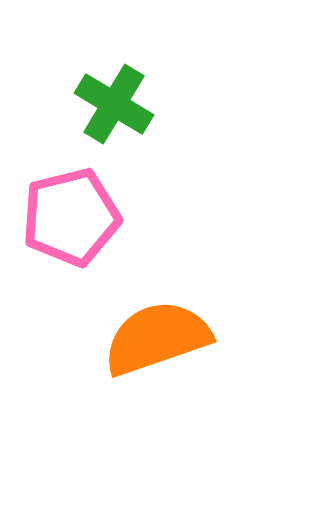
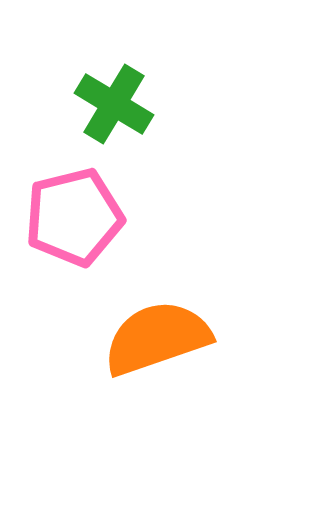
pink pentagon: moved 3 px right
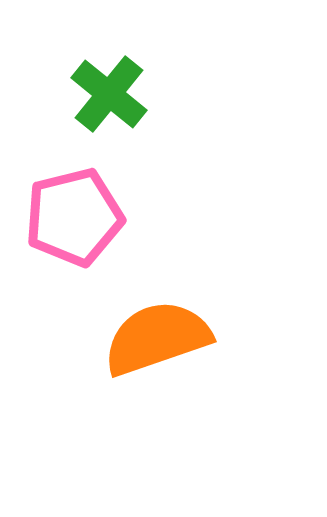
green cross: moved 5 px left, 10 px up; rotated 8 degrees clockwise
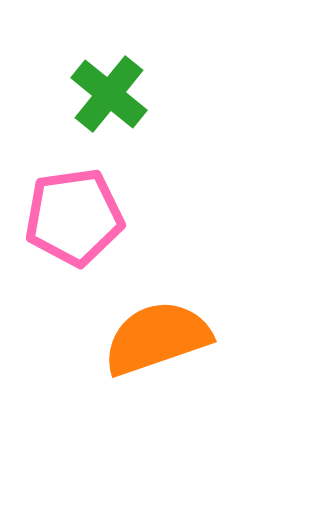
pink pentagon: rotated 6 degrees clockwise
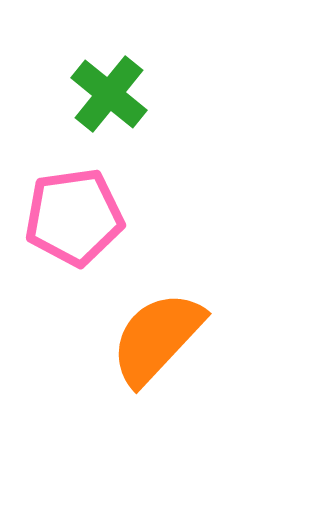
orange semicircle: rotated 28 degrees counterclockwise
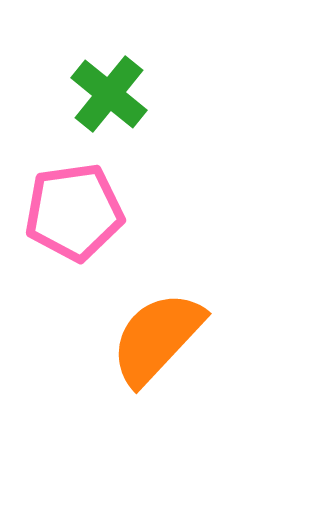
pink pentagon: moved 5 px up
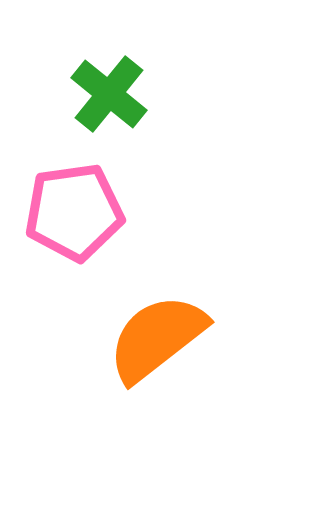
orange semicircle: rotated 9 degrees clockwise
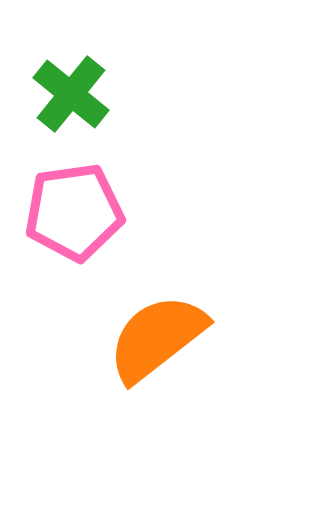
green cross: moved 38 px left
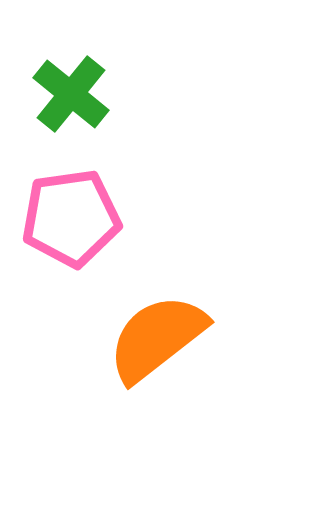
pink pentagon: moved 3 px left, 6 px down
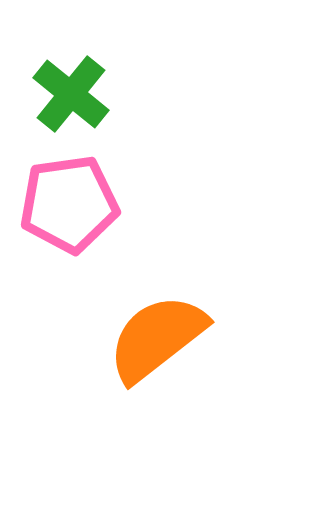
pink pentagon: moved 2 px left, 14 px up
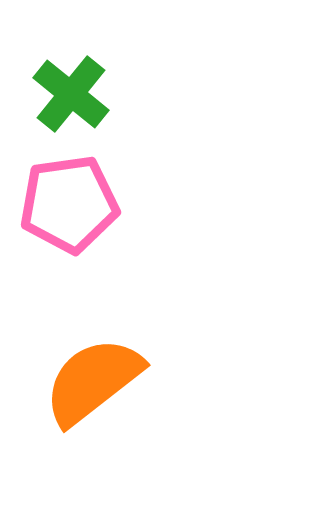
orange semicircle: moved 64 px left, 43 px down
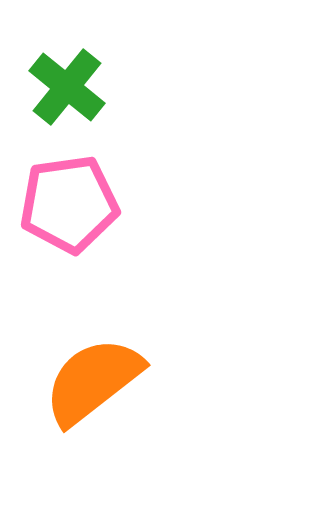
green cross: moved 4 px left, 7 px up
